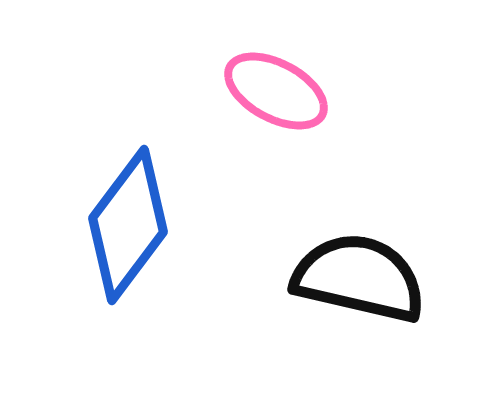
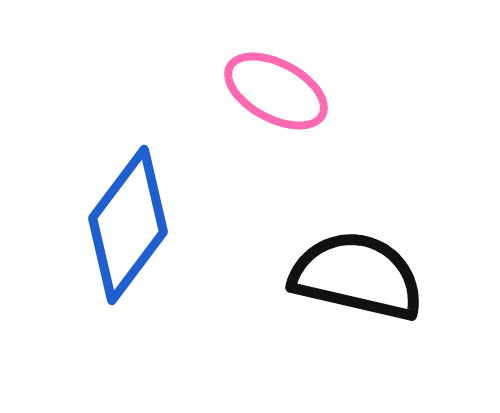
black semicircle: moved 2 px left, 2 px up
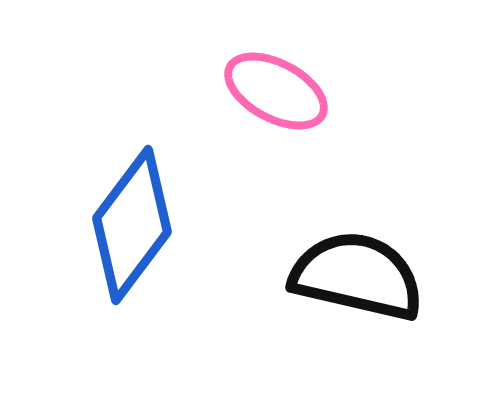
blue diamond: moved 4 px right
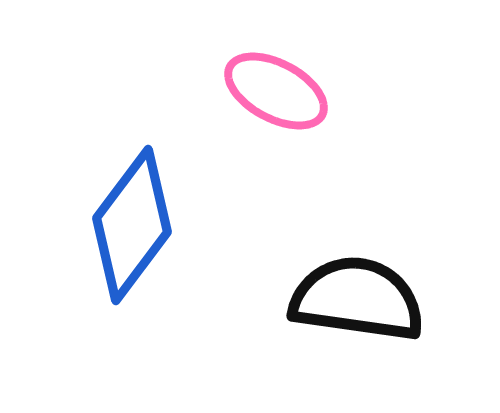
black semicircle: moved 23 px down; rotated 5 degrees counterclockwise
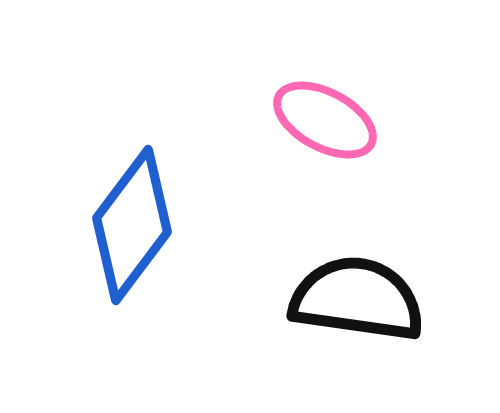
pink ellipse: moved 49 px right, 29 px down
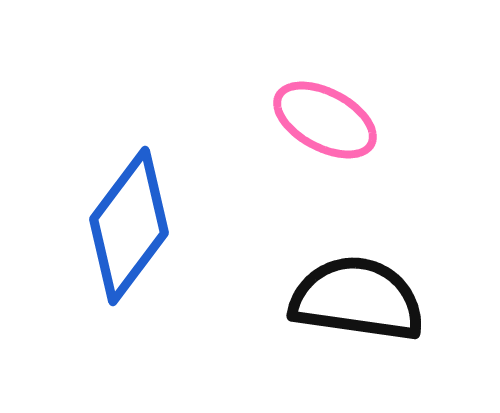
blue diamond: moved 3 px left, 1 px down
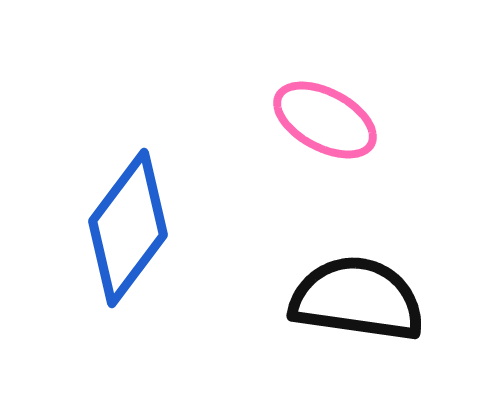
blue diamond: moved 1 px left, 2 px down
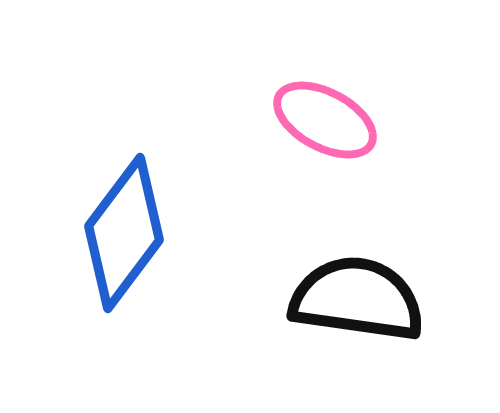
blue diamond: moved 4 px left, 5 px down
